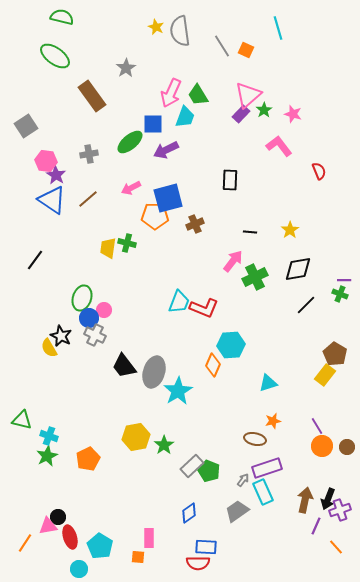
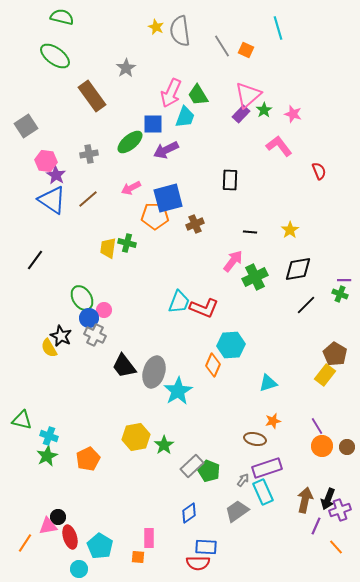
green ellipse at (82, 298): rotated 50 degrees counterclockwise
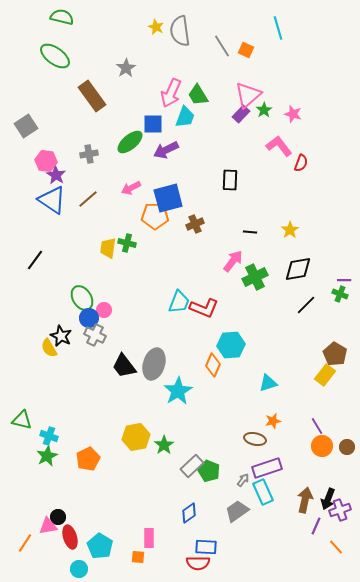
red semicircle at (319, 171): moved 18 px left, 8 px up; rotated 42 degrees clockwise
gray ellipse at (154, 372): moved 8 px up
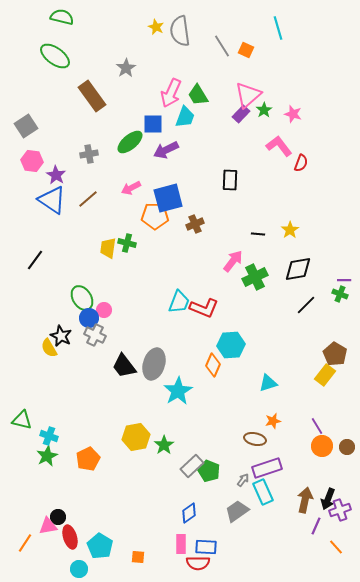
pink hexagon at (46, 161): moved 14 px left
black line at (250, 232): moved 8 px right, 2 px down
pink rectangle at (149, 538): moved 32 px right, 6 px down
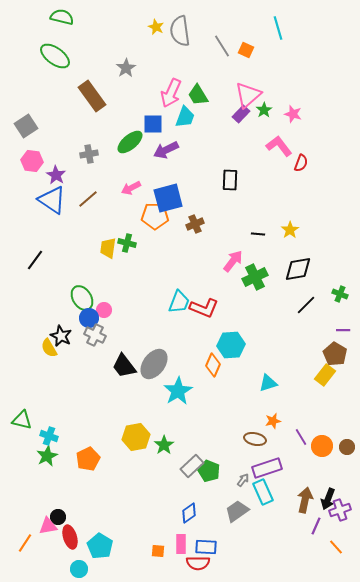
purple line at (344, 280): moved 1 px left, 50 px down
gray ellipse at (154, 364): rotated 20 degrees clockwise
purple line at (317, 426): moved 16 px left, 11 px down
orange square at (138, 557): moved 20 px right, 6 px up
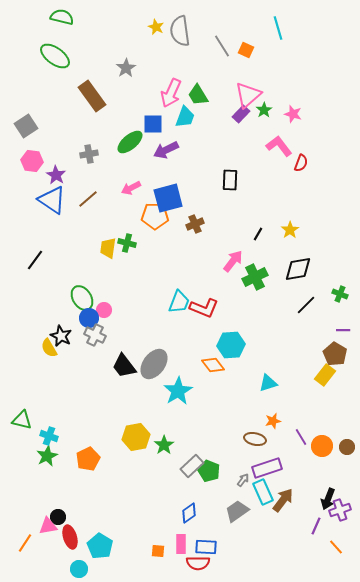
black line at (258, 234): rotated 64 degrees counterclockwise
orange diamond at (213, 365): rotated 60 degrees counterclockwise
brown arrow at (305, 500): moved 22 px left; rotated 25 degrees clockwise
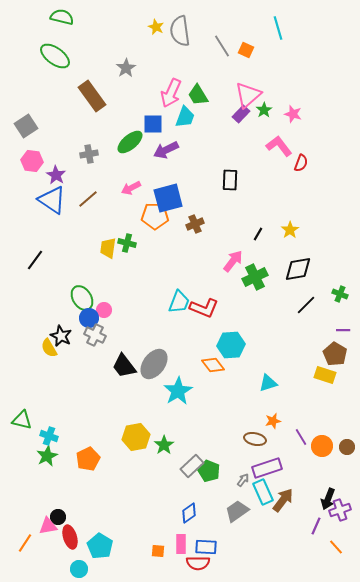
yellow rectangle at (325, 375): rotated 70 degrees clockwise
